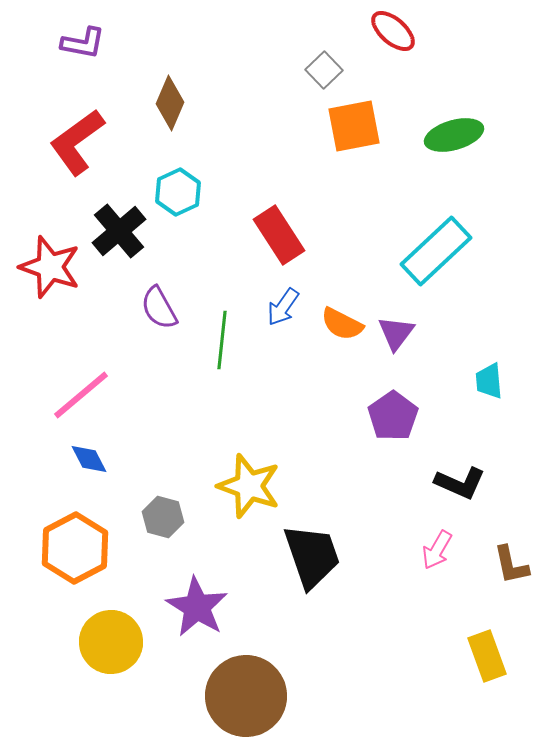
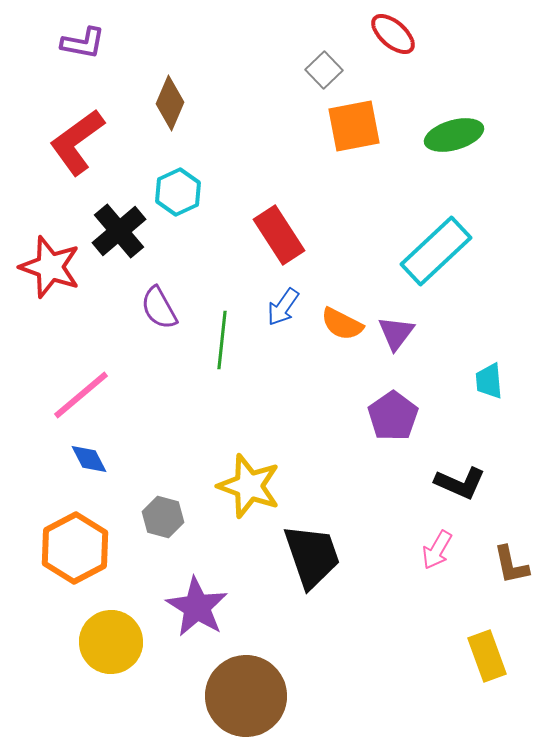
red ellipse: moved 3 px down
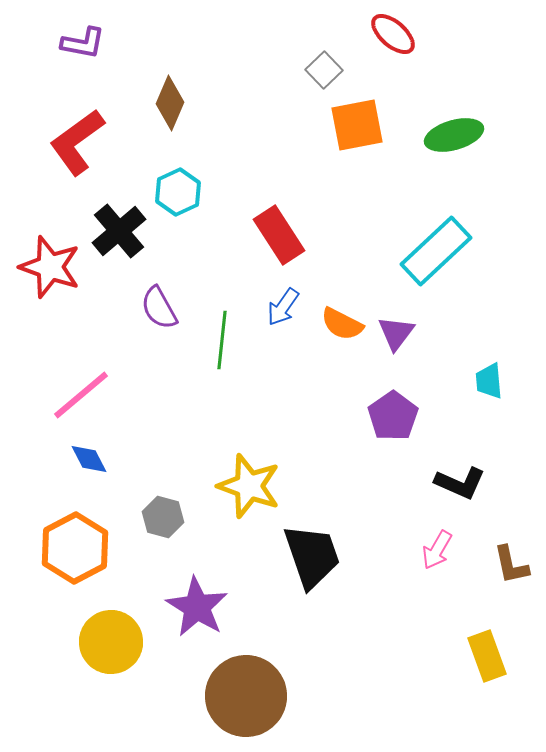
orange square: moved 3 px right, 1 px up
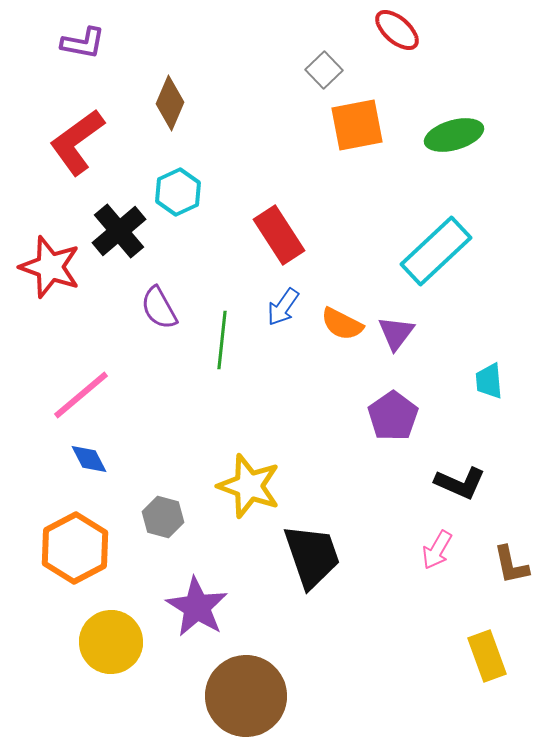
red ellipse: moved 4 px right, 4 px up
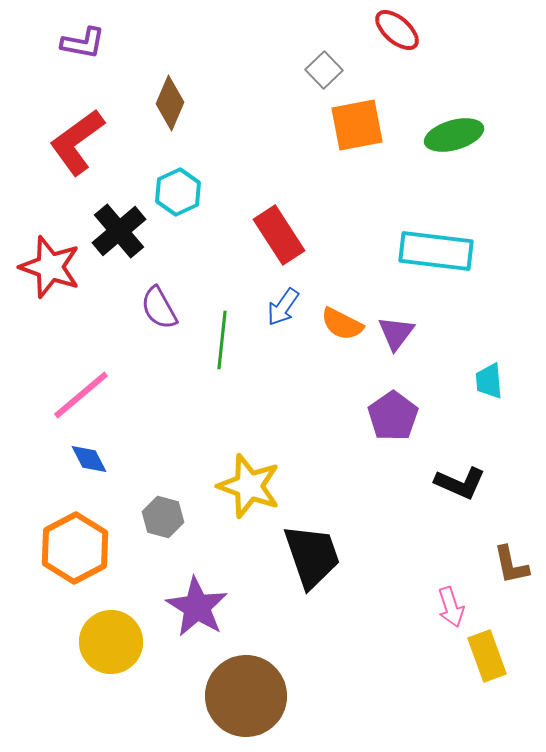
cyan rectangle: rotated 50 degrees clockwise
pink arrow: moved 14 px right, 57 px down; rotated 48 degrees counterclockwise
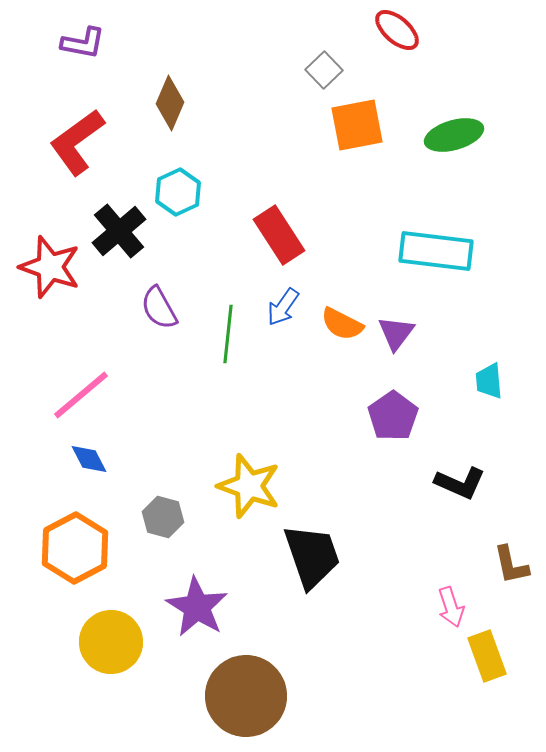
green line: moved 6 px right, 6 px up
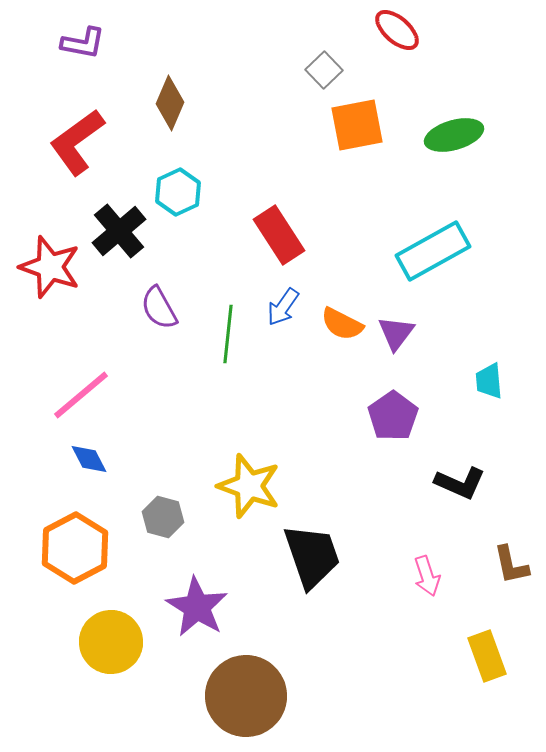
cyan rectangle: moved 3 px left; rotated 36 degrees counterclockwise
pink arrow: moved 24 px left, 31 px up
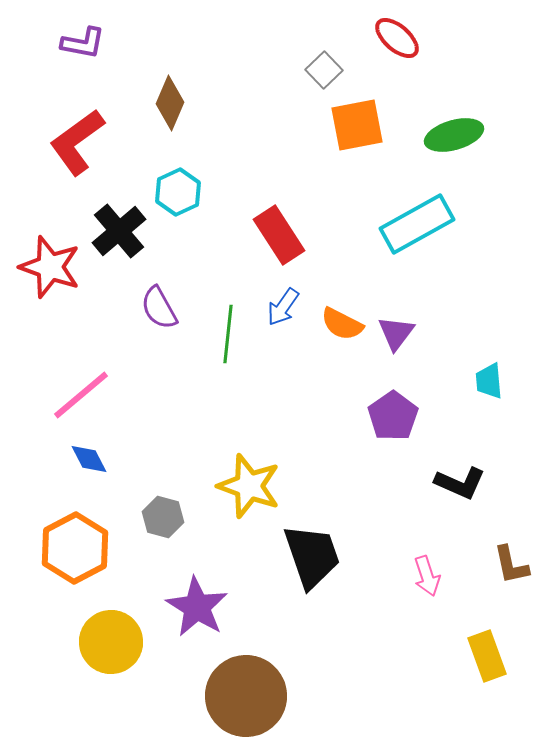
red ellipse: moved 8 px down
cyan rectangle: moved 16 px left, 27 px up
